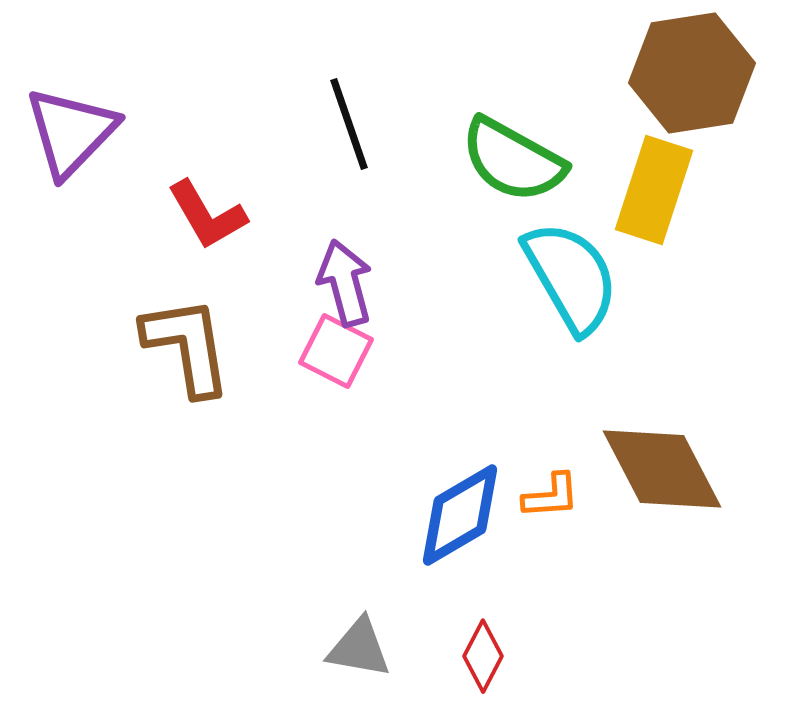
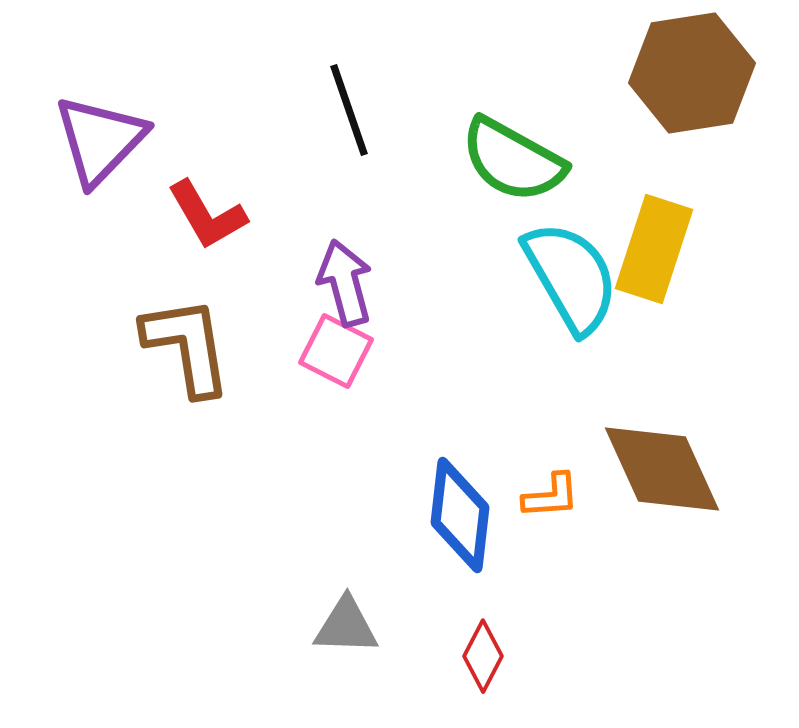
black line: moved 14 px up
purple triangle: moved 29 px right, 8 px down
yellow rectangle: moved 59 px down
brown diamond: rotated 3 degrees clockwise
blue diamond: rotated 53 degrees counterclockwise
gray triangle: moved 13 px left, 22 px up; rotated 8 degrees counterclockwise
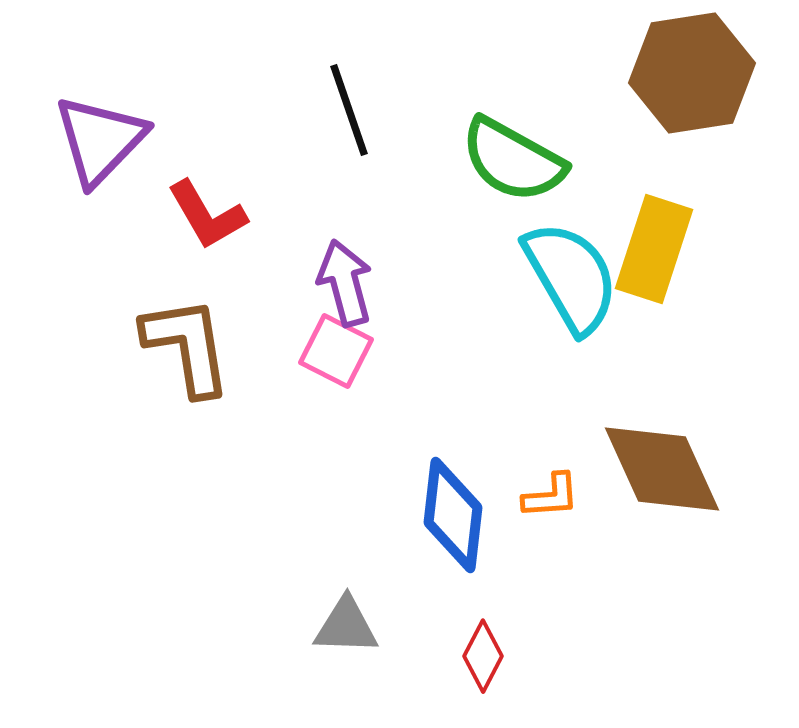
blue diamond: moved 7 px left
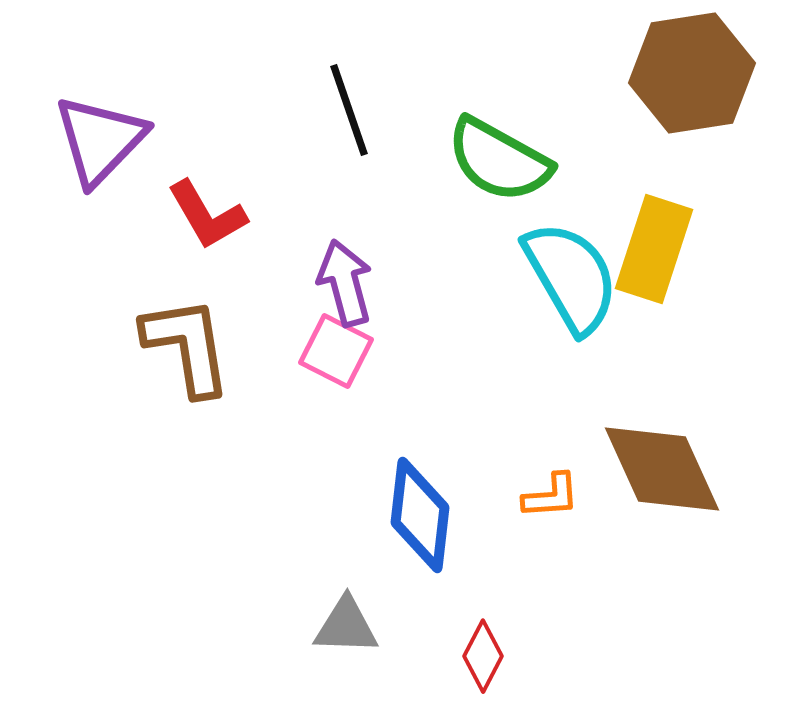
green semicircle: moved 14 px left
blue diamond: moved 33 px left
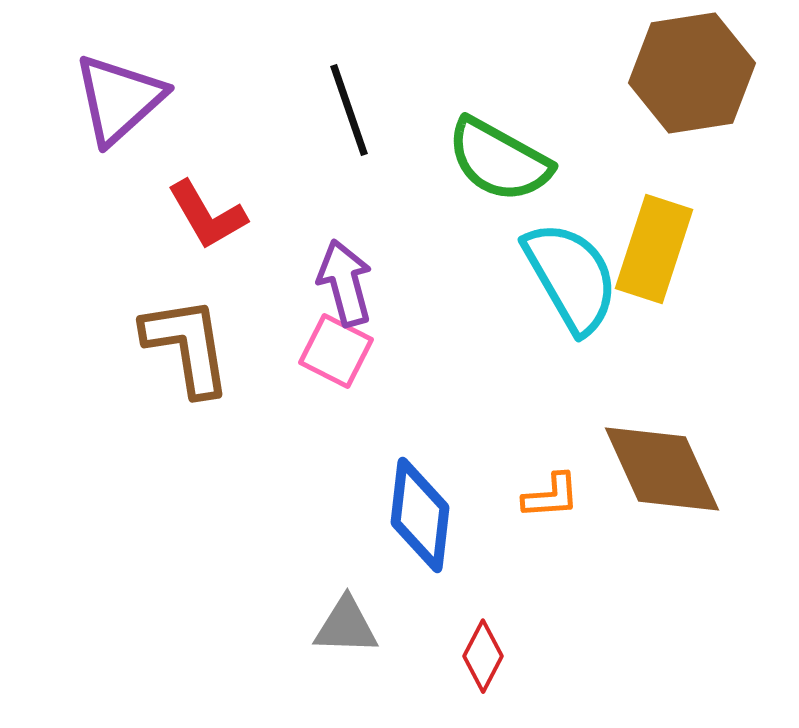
purple triangle: moved 19 px right, 41 px up; rotated 4 degrees clockwise
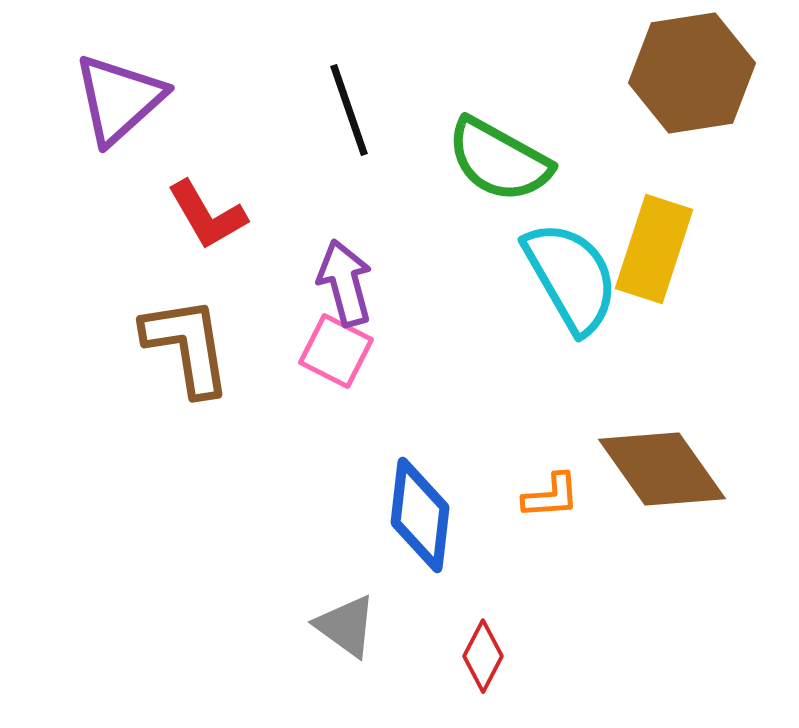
brown diamond: rotated 11 degrees counterclockwise
gray triangle: rotated 34 degrees clockwise
